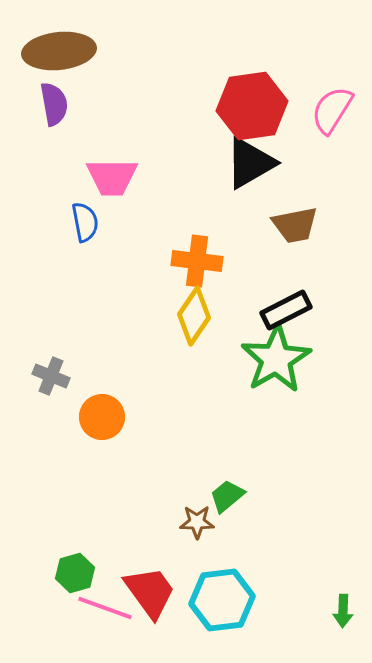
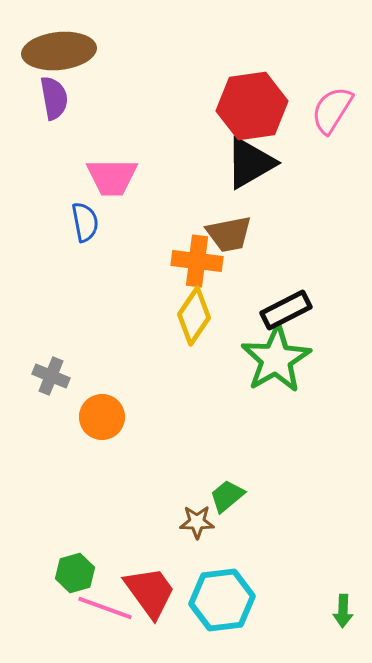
purple semicircle: moved 6 px up
brown trapezoid: moved 66 px left, 9 px down
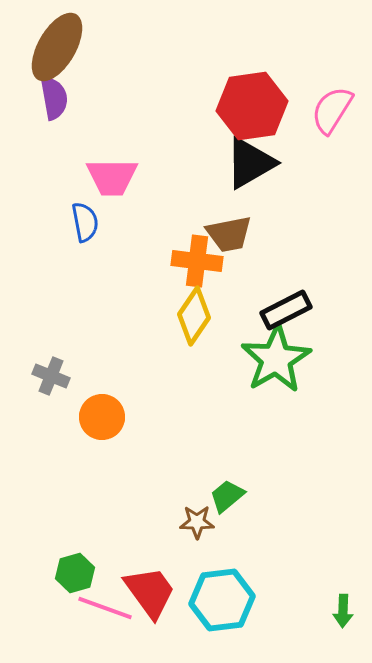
brown ellipse: moved 2 px left, 4 px up; rotated 54 degrees counterclockwise
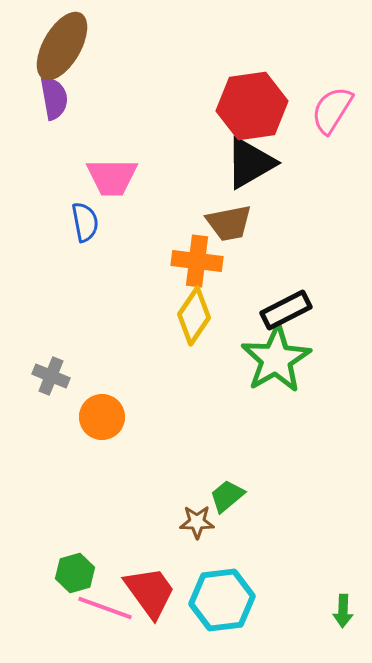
brown ellipse: moved 5 px right, 1 px up
brown trapezoid: moved 11 px up
